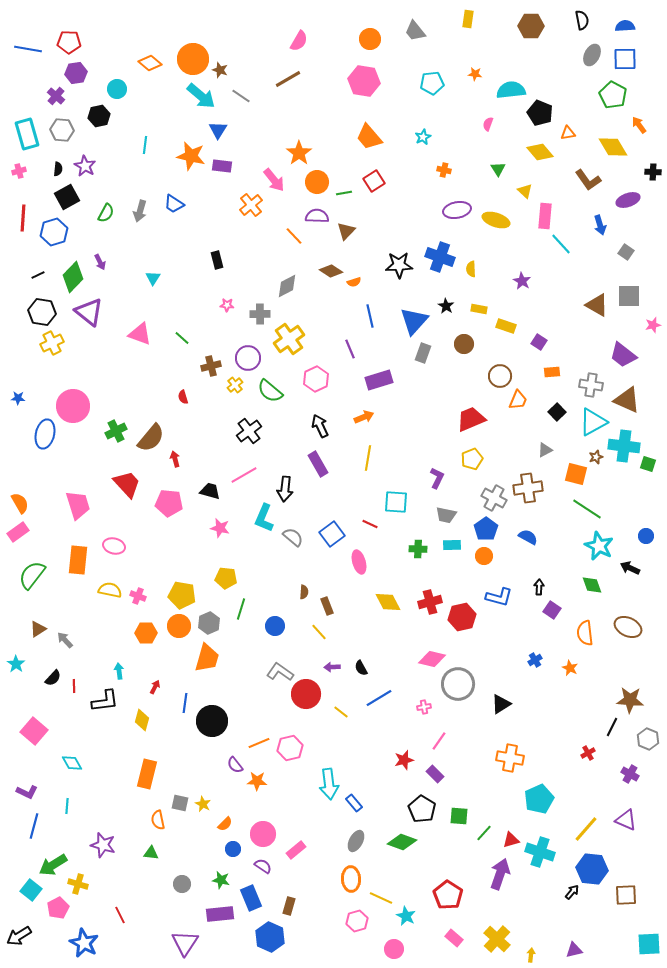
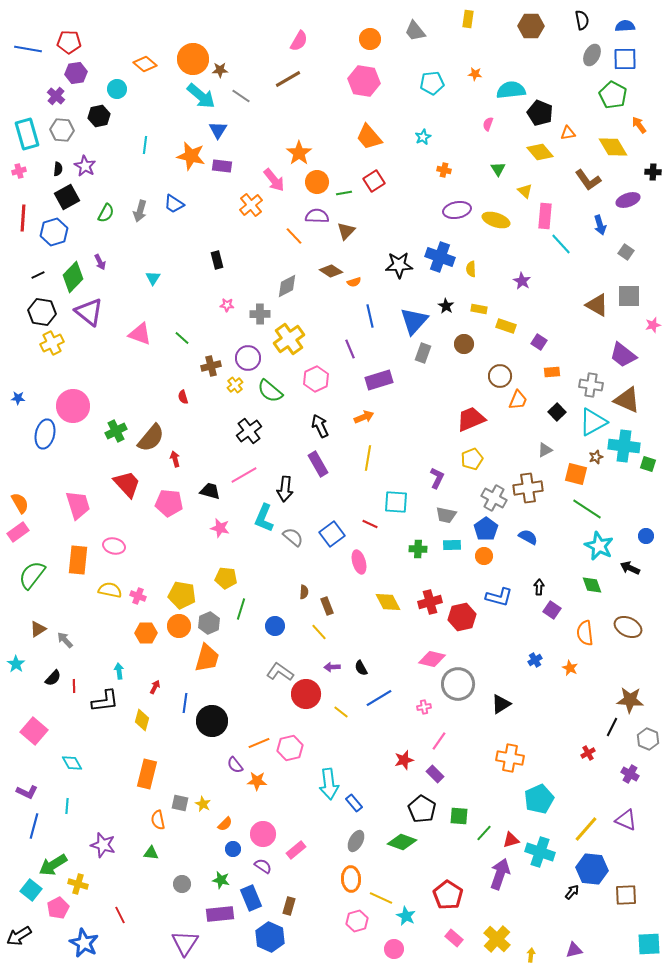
orange diamond at (150, 63): moved 5 px left, 1 px down
brown star at (220, 70): rotated 21 degrees counterclockwise
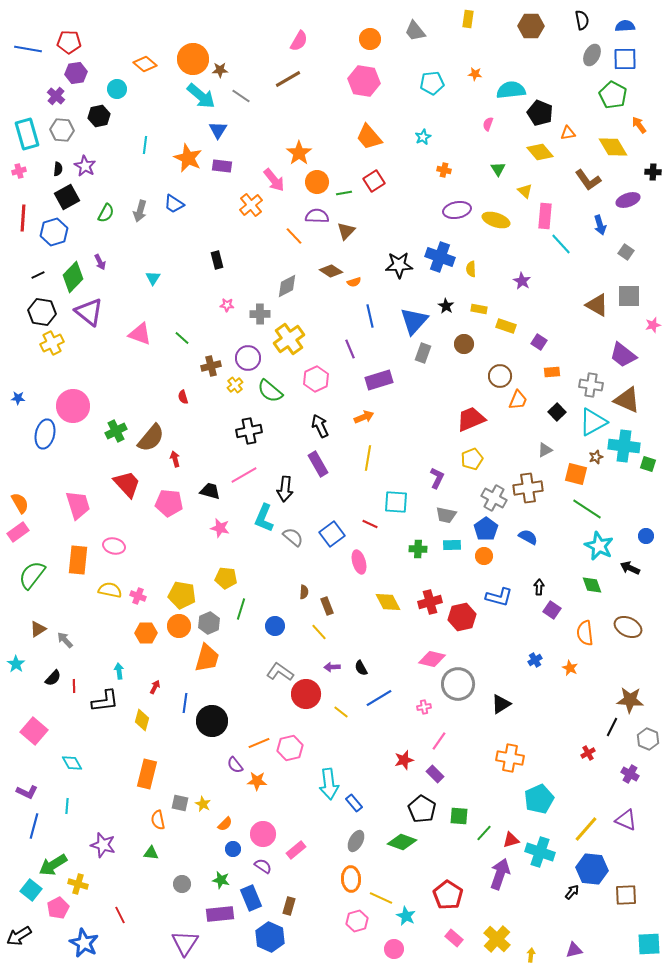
orange star at (191, 156): moved 3 px left, 2 px down; rotated 12 degrees clockwise
black cross at (249, 431): rotated 25 degrees clockwise
